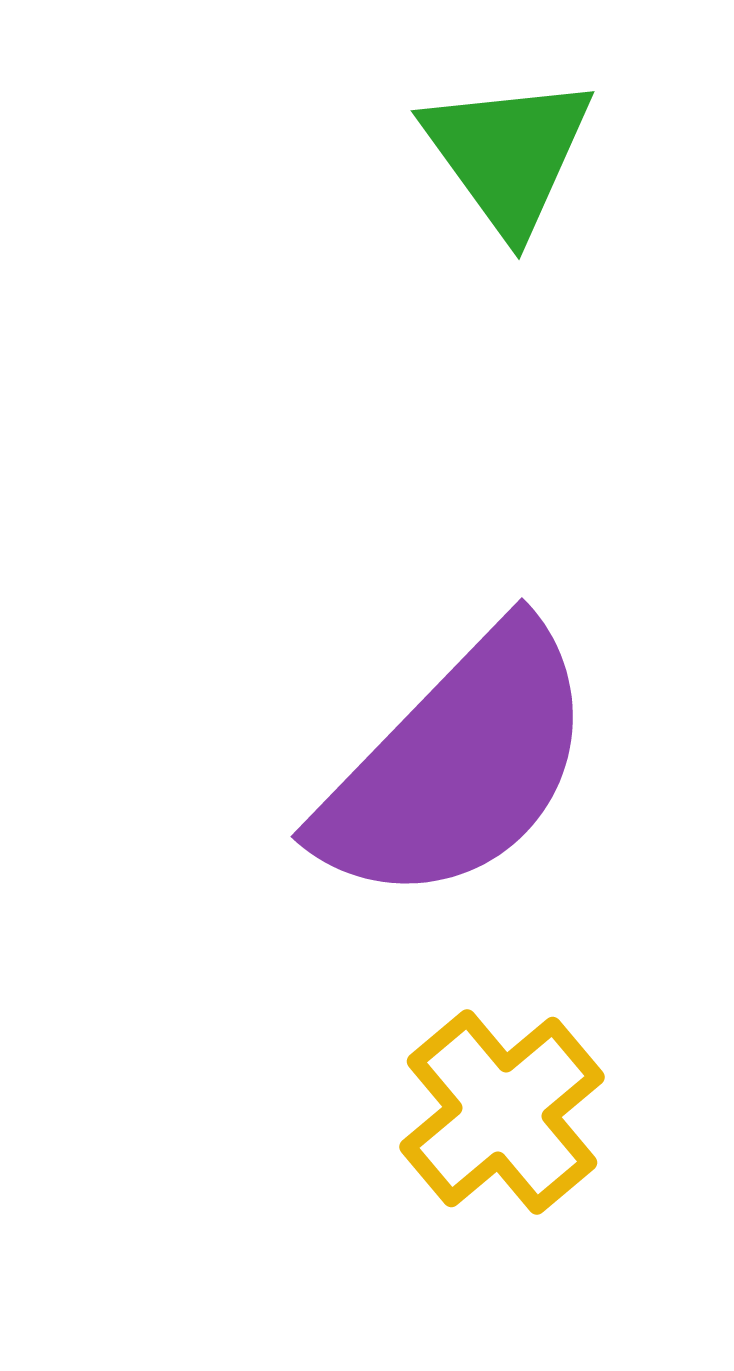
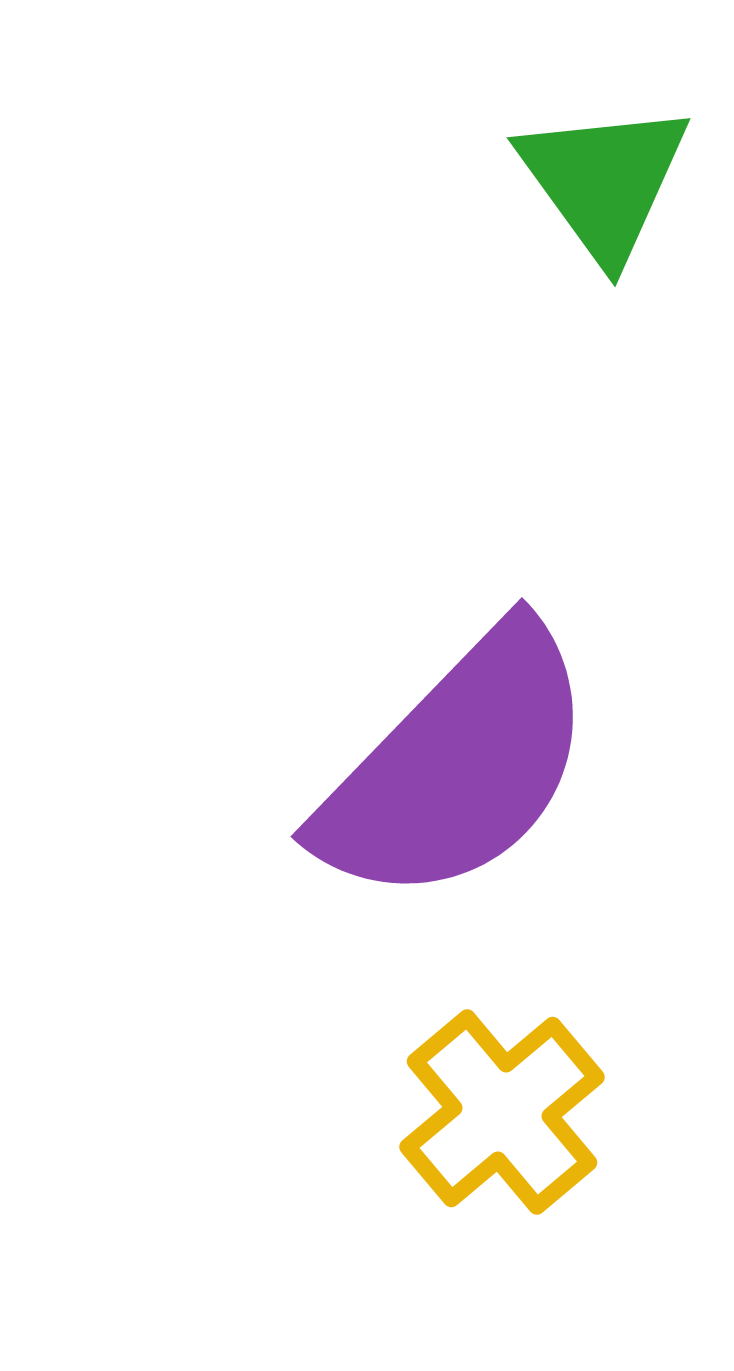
green triangle: moved 96 px right, 27 px down
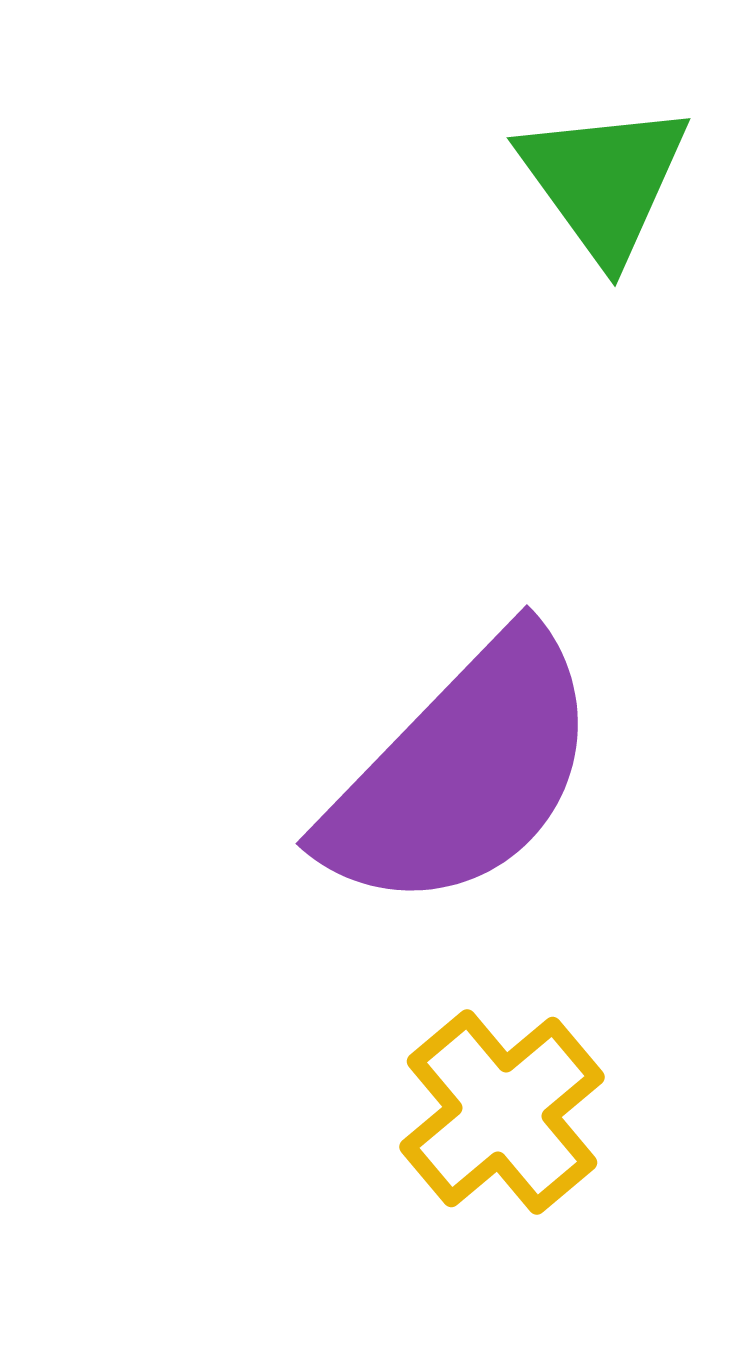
purple semicircle: moved 5 px right, 7 px down
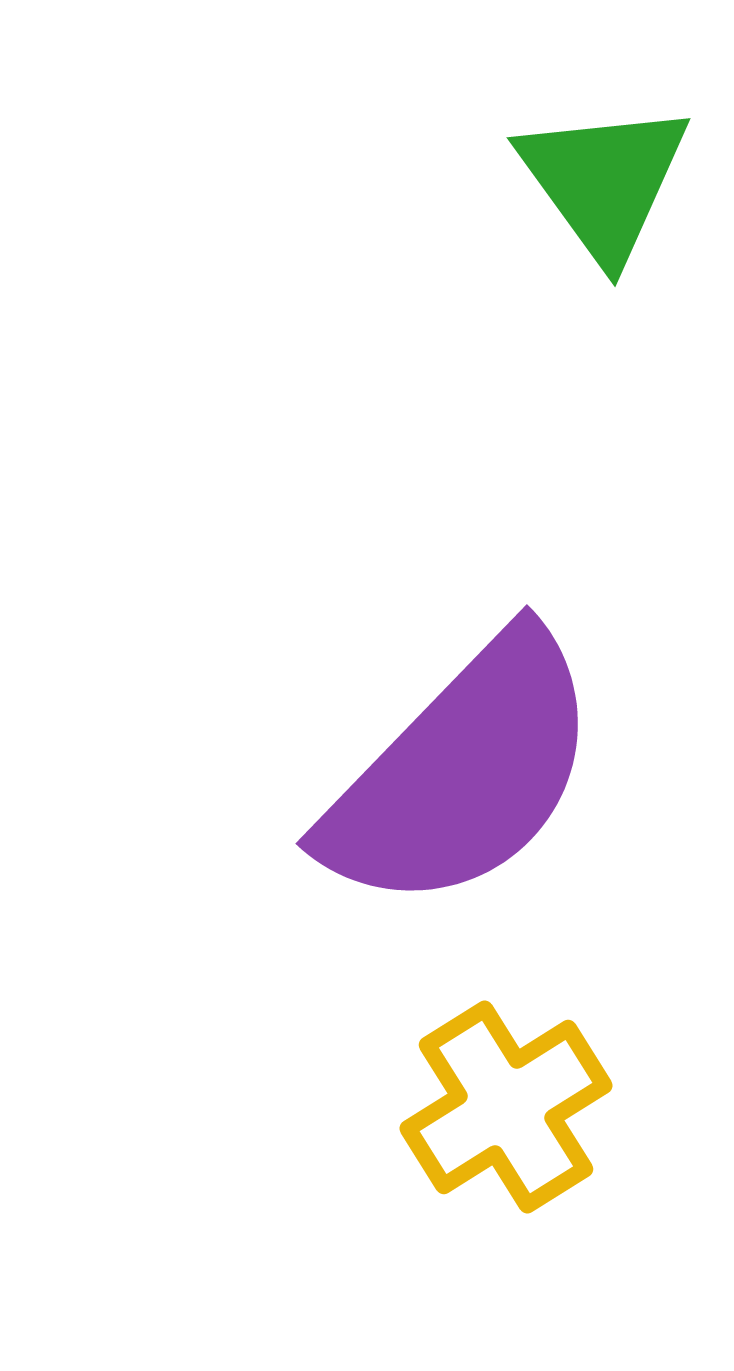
yellow cross: moved 4 px right, 5 px up; rotated 8 degrees clockwise
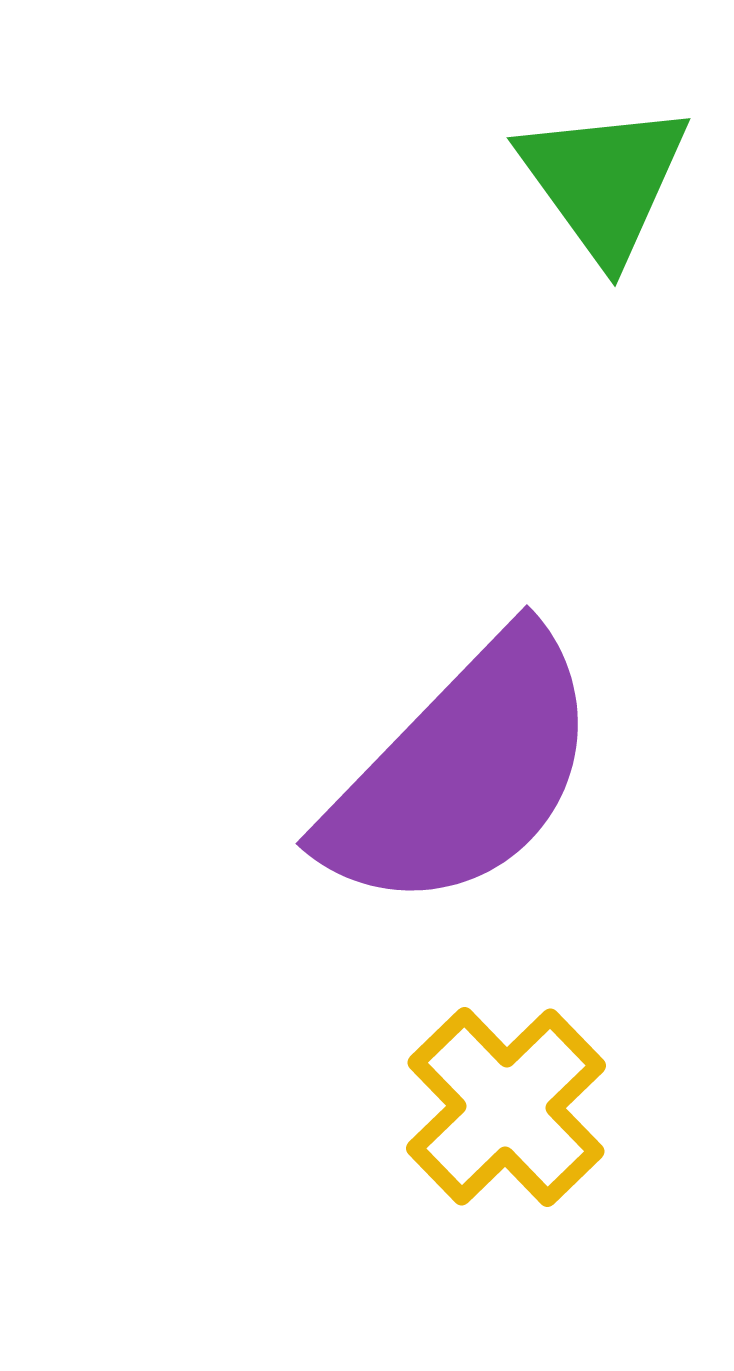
yellow cross: rotated 12 degrees counterclockwise
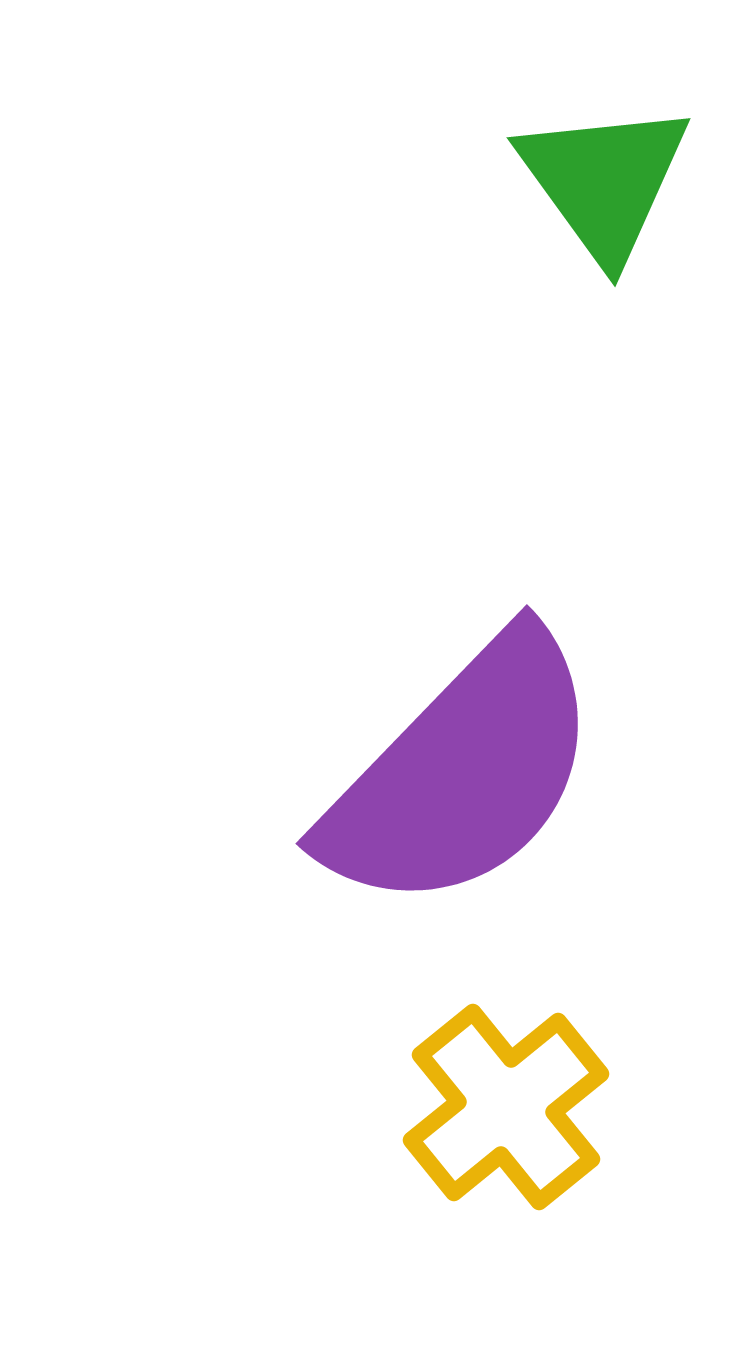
yellow cross: rotated 5 degrees clockwise
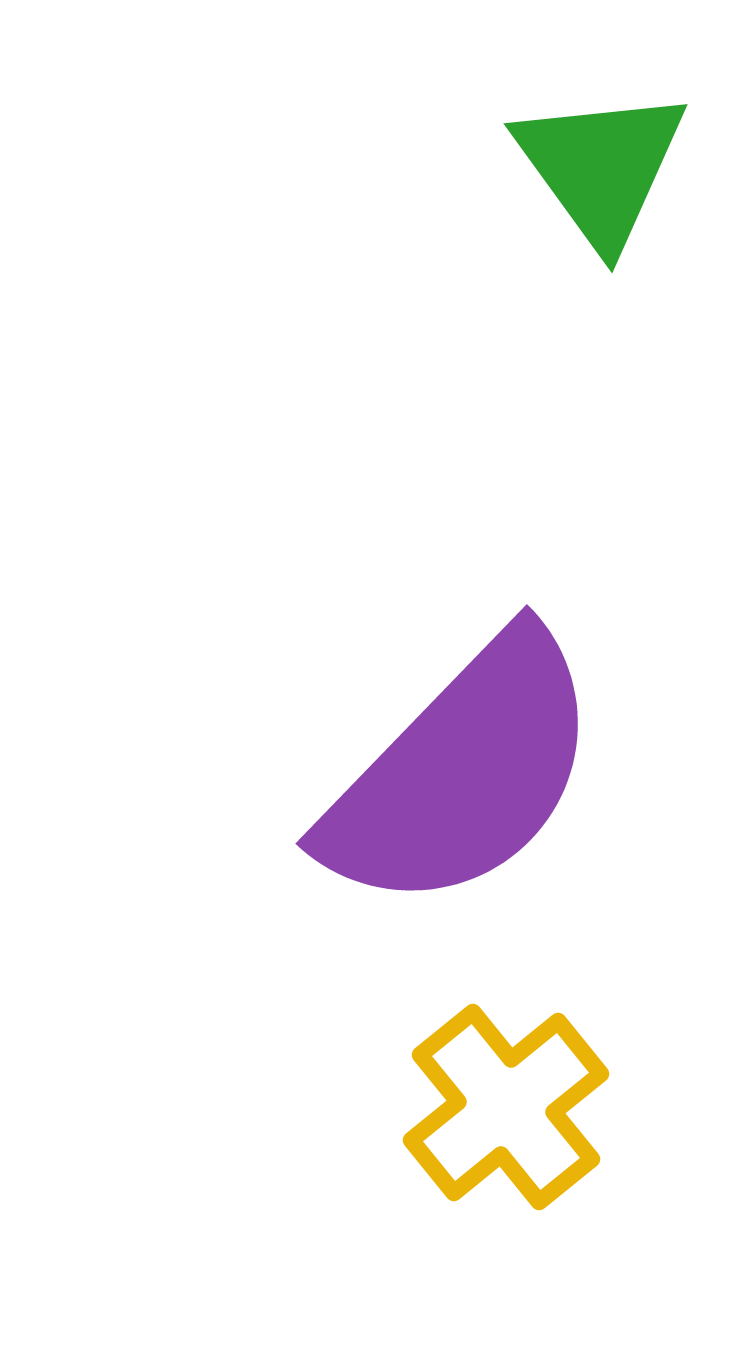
green triangle: moved 3 px left, 14 px up
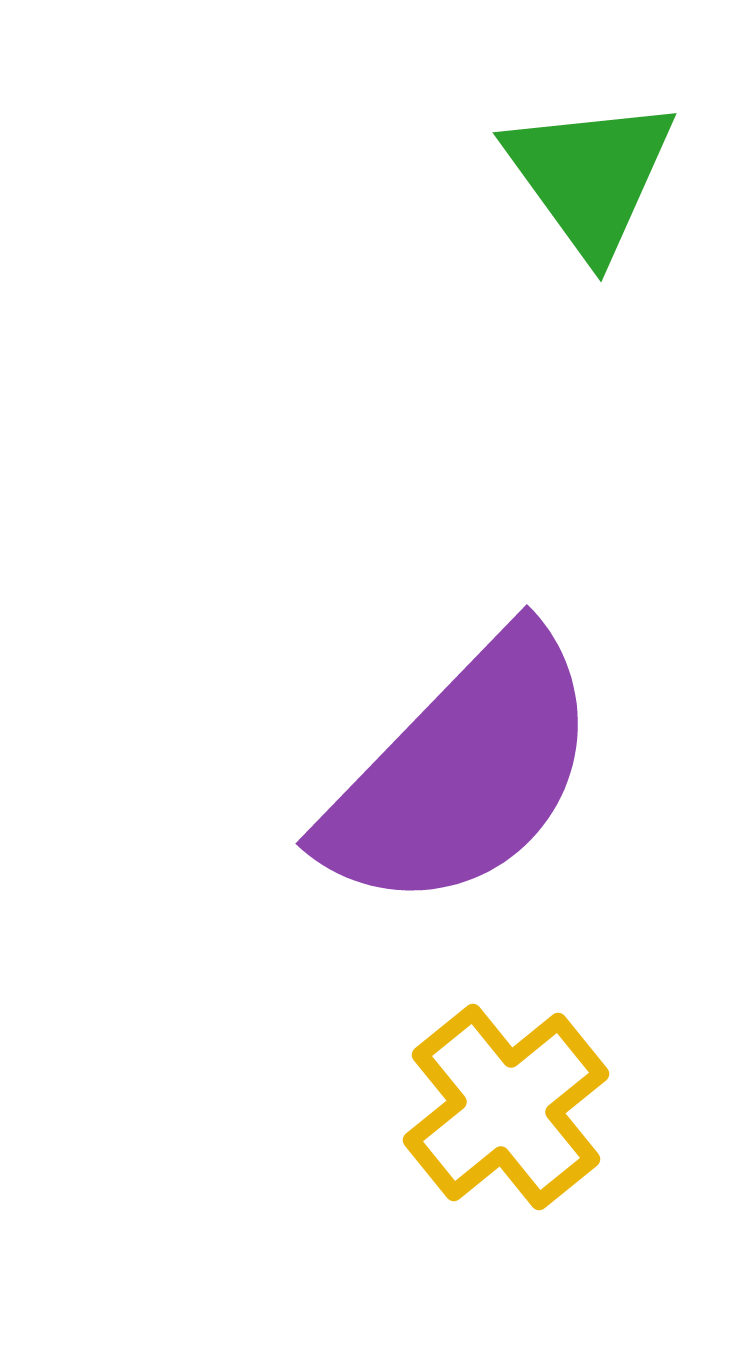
green triangle: moved 11 px left, 9 px down
